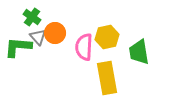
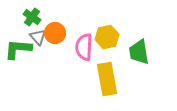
green L-shape: moved 2 px down
yellow rectangle: moved 1 px down
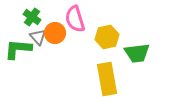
pink semicircle: moved 9 px left, 28 px up; rotated 20 degrees counterclockwise
green trapezoid: moved 2 px left, 1 px down; rotated 88 degrees counterclockwise
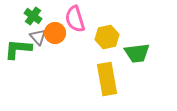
green cross: moved 1 px right, 1 px up
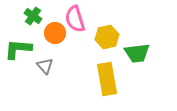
gray triangle: moved 7 px right, 29 px down
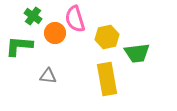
green L-shape: moved 1 px right, 3 px up
gray triangle: moved 3 px right, 10 px down; rotated 42 degrees counterclockwise
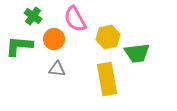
pink semicircle: rotated 12 degrees counterclockwise
orange circle: moved 1 px left, 6 px down
yellow hexagon: moved 1 px right
gray triangle: moved 9 px right, 7 px up
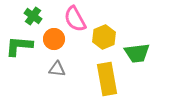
yellow hexagon: moved 4 px left; rotated 10 degrees counterclockwise
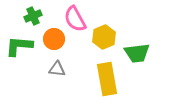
green cross: rotated 30 degrees clockwise
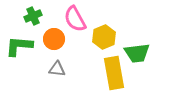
yellow rectangle: moved 7 px right, 6 px up
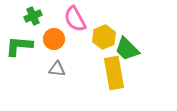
green trapezoid: moved 10 px left, 4 px up; rotated 52 degrees clockwise
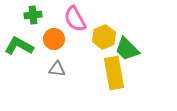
green cross: moved 1 px up; rotated 18 degrees clockwise
green L-shape: rotated 24 degrees clockwise
